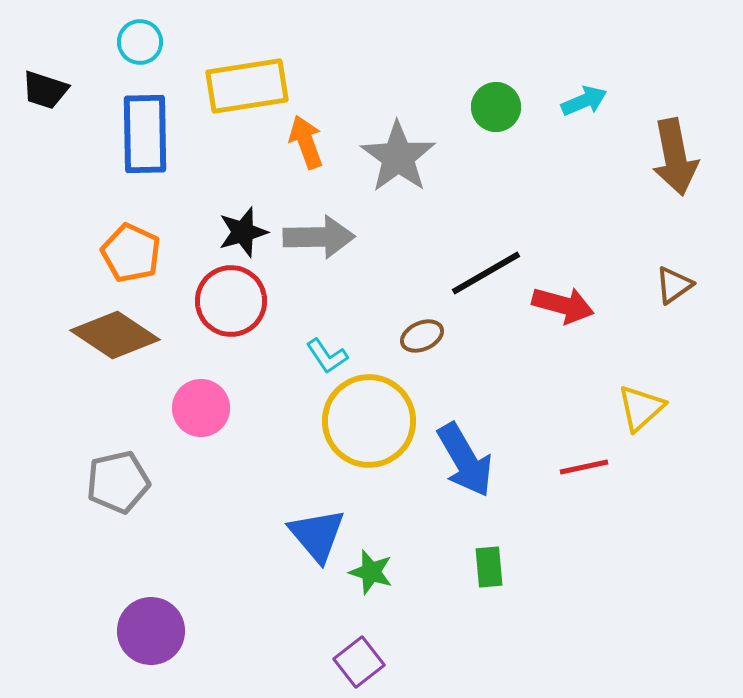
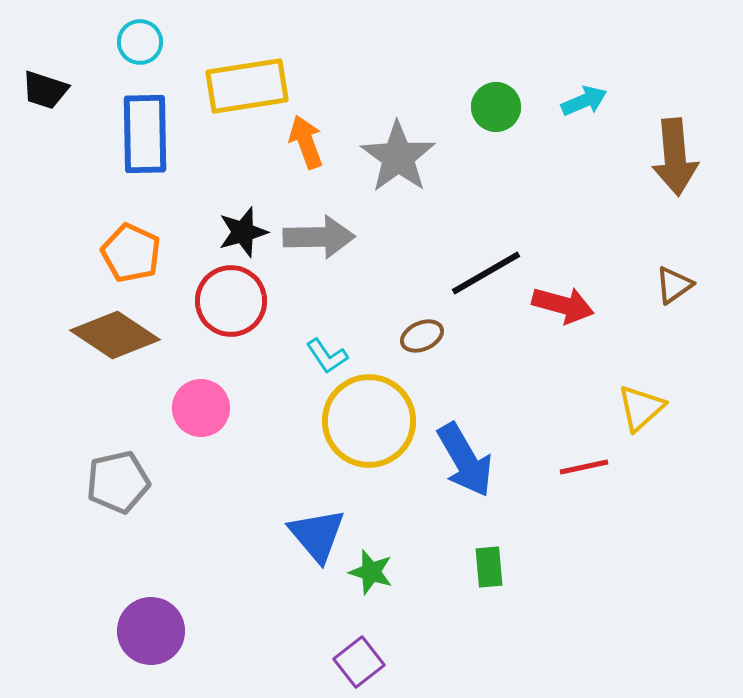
brown arrow: rotated 6 degrees clockwise
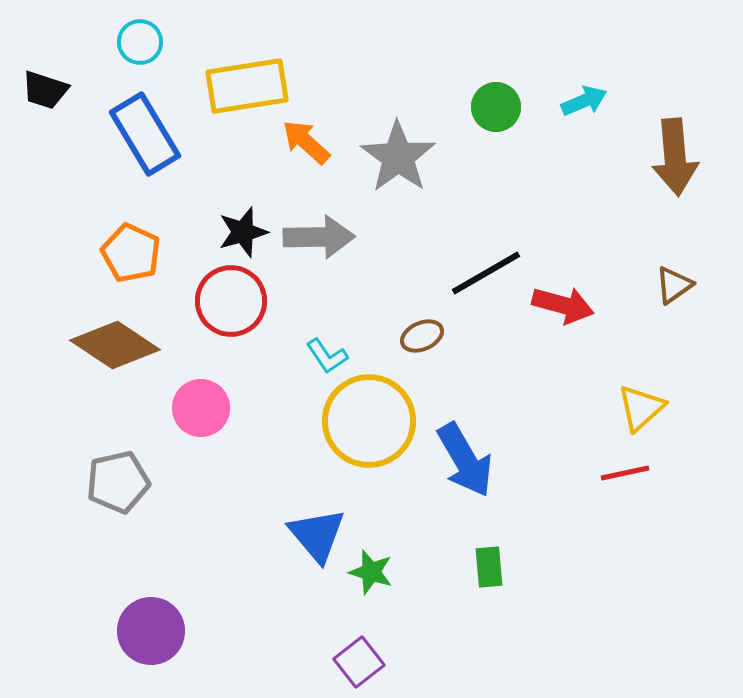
blue rectangle: rotated 30 degrees counterclockwise
orange arrow: rotated 28 degrees counterclockwise
brown diamond: moved 10 px down
red line: moved 41 px right, 6 px down
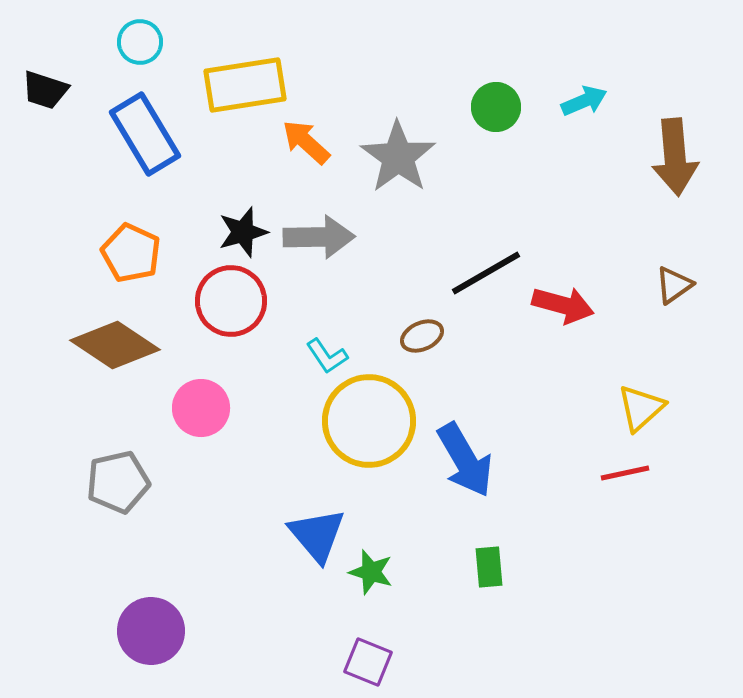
yellow rectangle: moved 2 px left, 1 px up
purple square: moved 9 px right; rotated 30 degrees counterclockwise
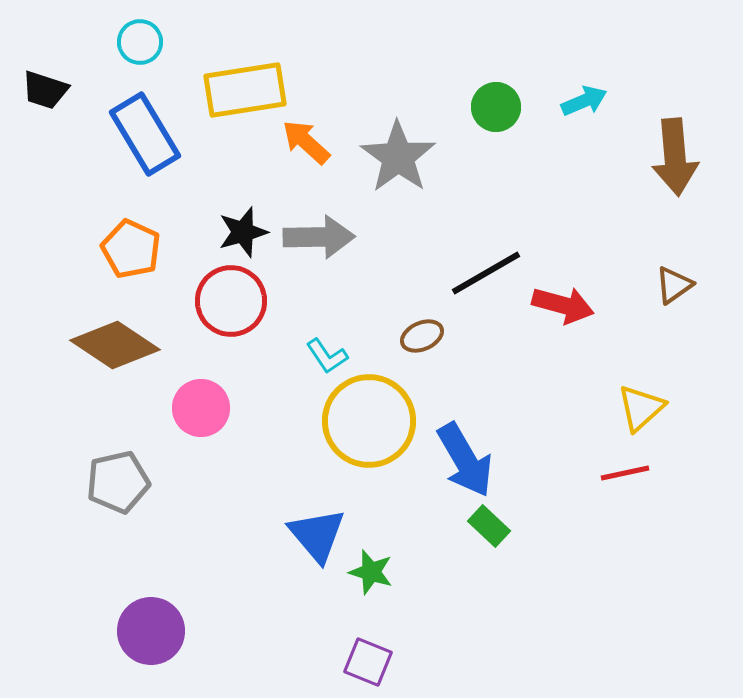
yellow rectangle: moved 5 px down
orange pentagon: moved 4 px up
green rectangle: moved 41 px up; rotated 42 degrees counterclockwise
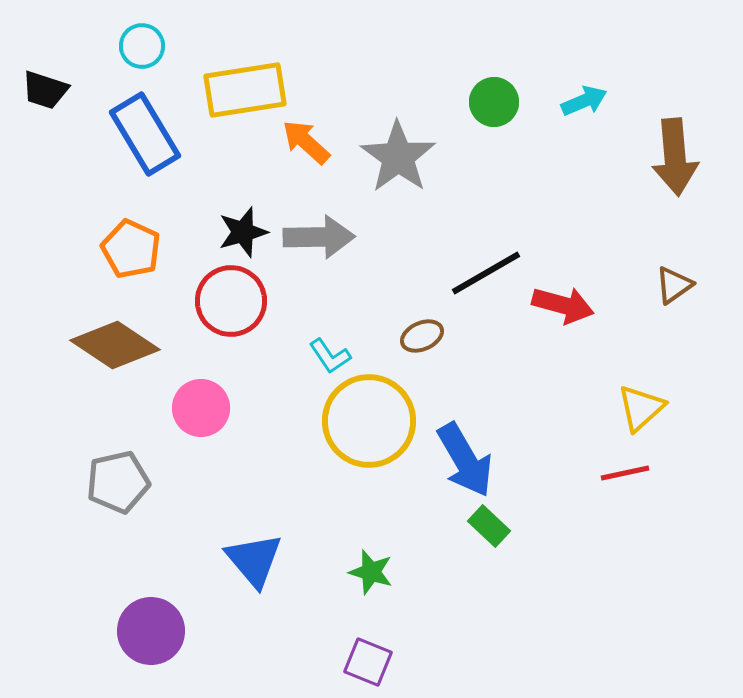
cyan circle: moved 2 px right, 4 px down
green circle: moved 2 px left, 5 px up
cyan L-shape: moved 3 px right
blue triangle: moved 63 px left, 25 px down
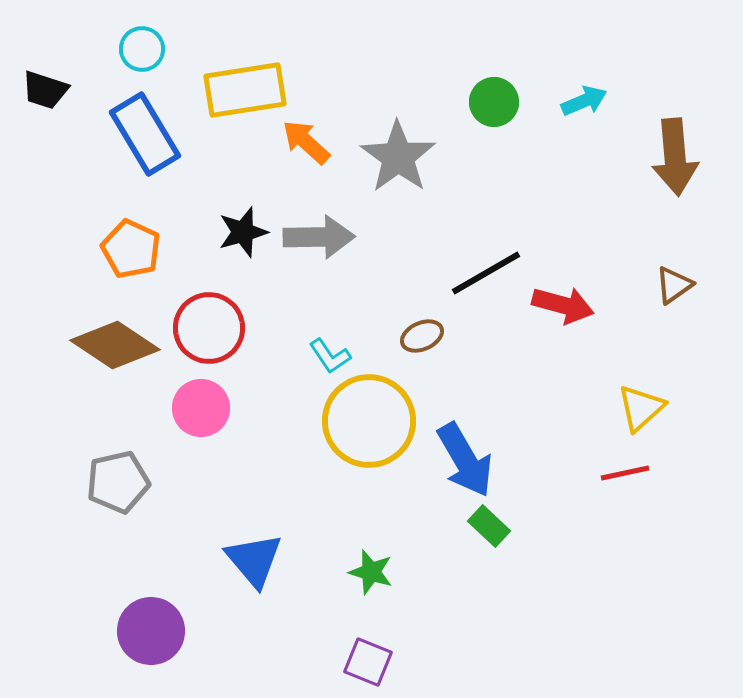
cyan circle: moved 3 px down
red circle: moved 22 px left, 27 px down
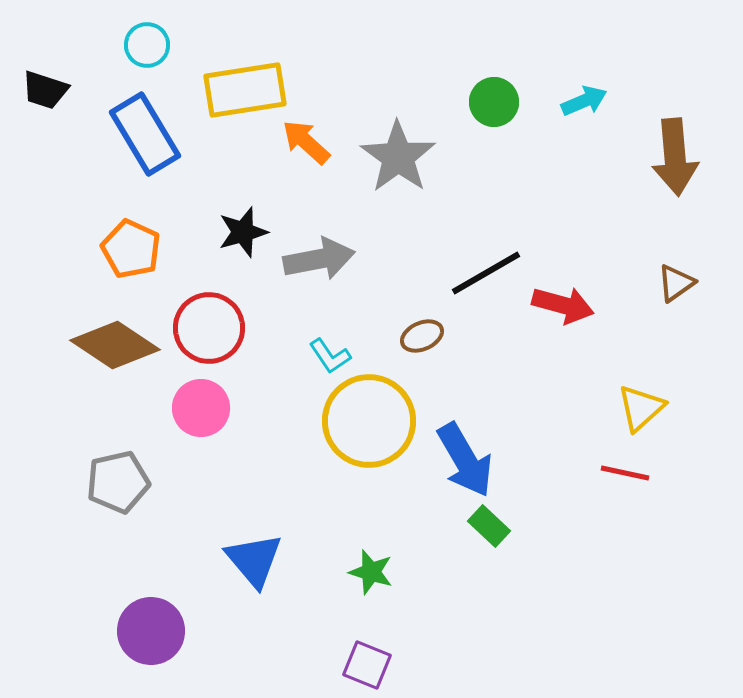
cyan circle: moved 5 px right, 4 px up
gray arrow: moved 22 px down; rotated 10 degrees counterclockwise
brown triangle: moved 2 px right, 2 px up
red line: rotated 24 degrees clockwise
purple square: moved 1 px left, 3 px down
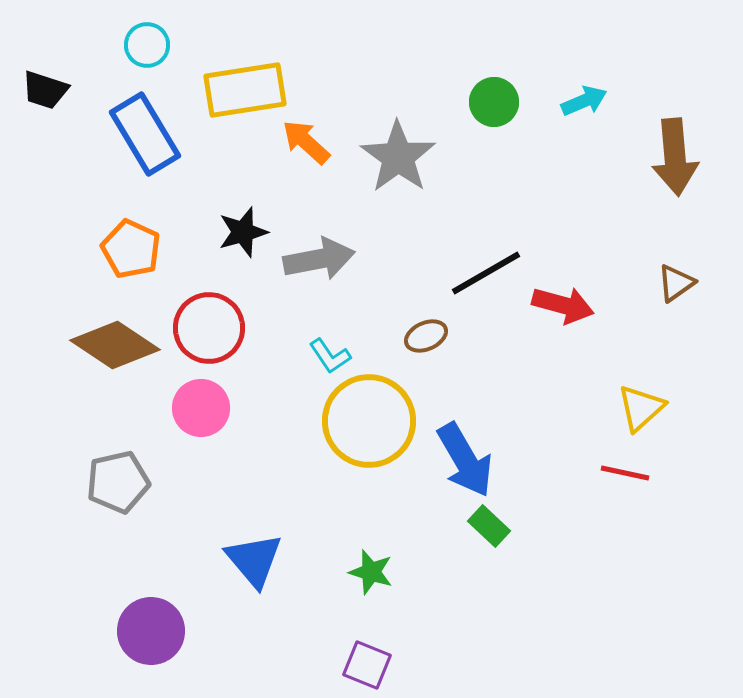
brown ellipse: moved 4 px right
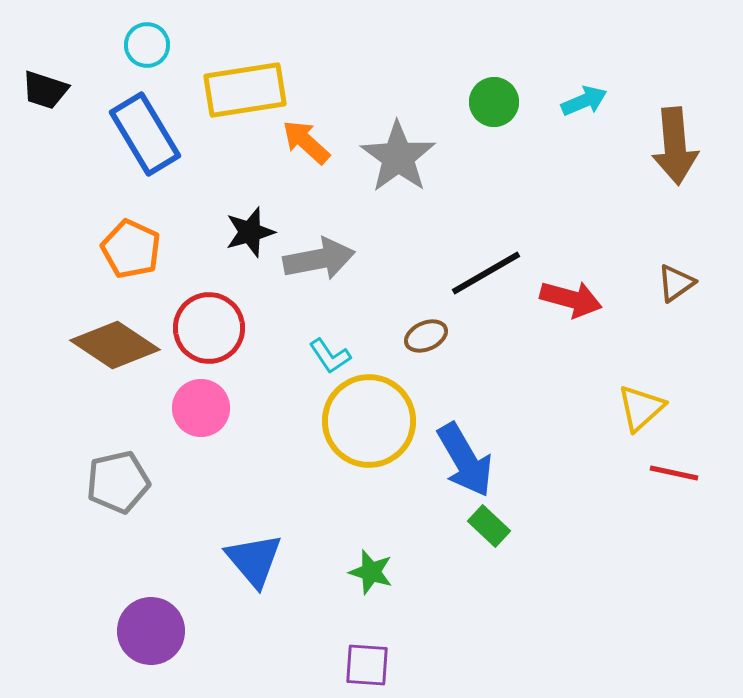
brown arrow: moved 11 px up
black star: moved 7 px right
red arrow: moved 8 px right, 6 px up
red line: moved 49 px right
purple square: rotated 18 degrees counterclockwise
